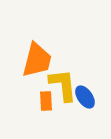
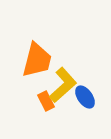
yellow L-shape: rotated 54 degrees clockwise
orange rectangle: rotated 24 degrees counterclockwise
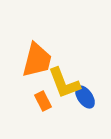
yellow L-shape: moved 1 px right, 2 px up; rotated 111 degrees clockwise
orange rectangle: moved 3 px left
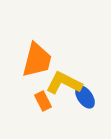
yellow L-shape: rotated 138 degrees clockwise
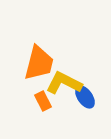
orange trapezoid: moved 2 px right, 3 px down
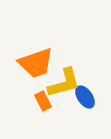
orange trapezoid: moved 3 px left; rotated 57 degrees clockwise
yellow L-shape: rotated 138 degrees clockwise
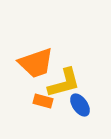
blue ellipse: moved 5 px left, 8 px down
orange rectangle: rotated 48 degrees counterclockwise
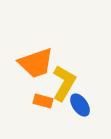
yellow L-shape: rotated 45 degrees counterclockwise
